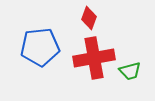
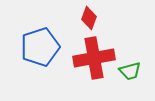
blue pentagon: rotated 12 degrees counterclockwise
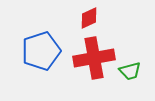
red diamond: rotated 45 degrees clockwise
blue pentagon: moved 1 px right, 4 px down
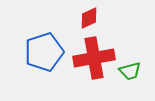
blue pentagon: moved 3 px right, 1 px down
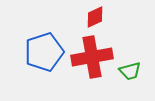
red diamond: moved 6 px right, 1 px up
red cross: moved 2 px left, 1 px up
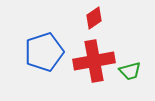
red diamond: moved 1 px left, 1 px down; rotated 10 degrees counterclockwise
red cross: moved 2 px right, 4 px down
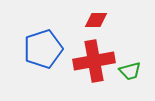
red diamond: moved 2 px right, 2 px down; rotated 35 degrees clockwise
blue pentagon: moved 1 px left, 3 px up
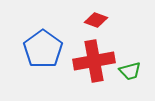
red diamond: rotated 20 degrees clockwise
blue pentagon: rotated 18 degrees counterclockwise
